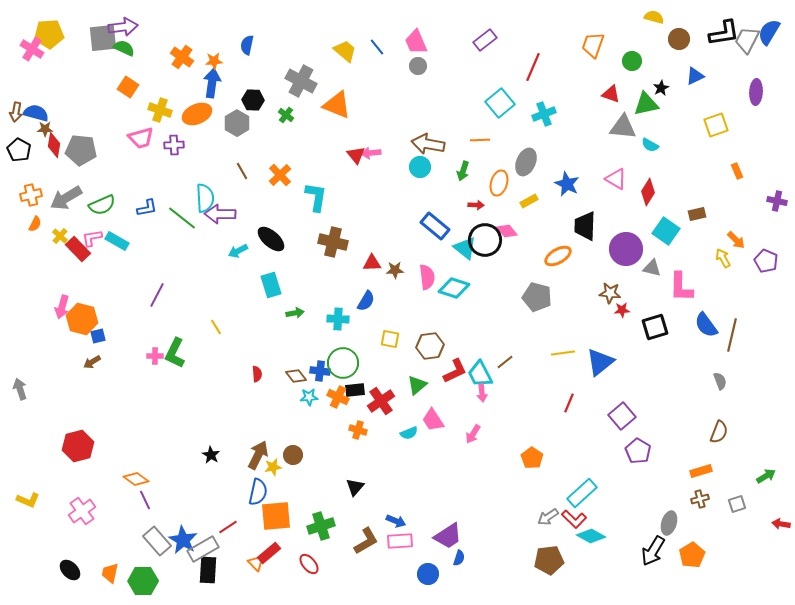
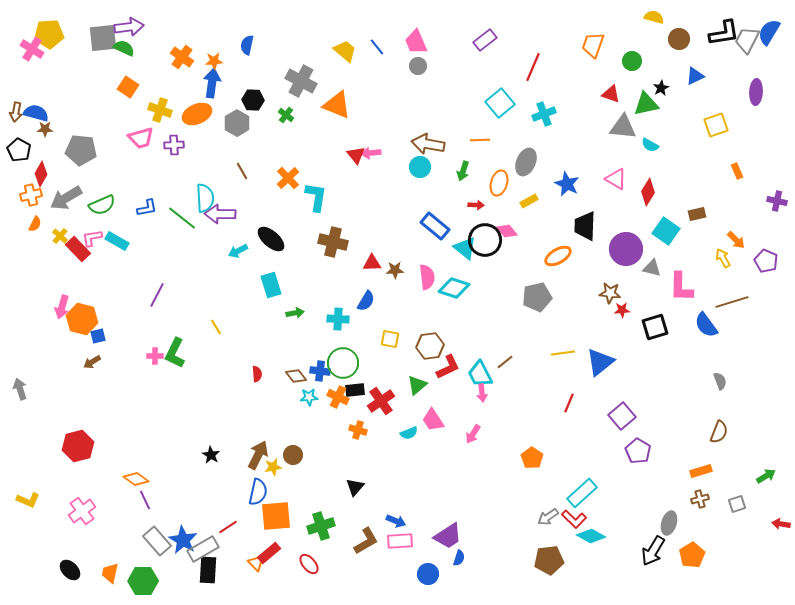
purple arrow at (123, 27): moved 6 px right
red diamond at (54, 145): moved 13 px left, 29 px down; rotated 20 degrees clockwise
orange cross at (280, 175): moved 8 px right, 3 px down
gray pentagon at (537, 297): rotated 28 degrees counterclockwise
brown line at (732, 335): moved 33 px up; rotated 60 degrees clockwise
red L-shape at (455, 371): moved 7 px left, 4 px up
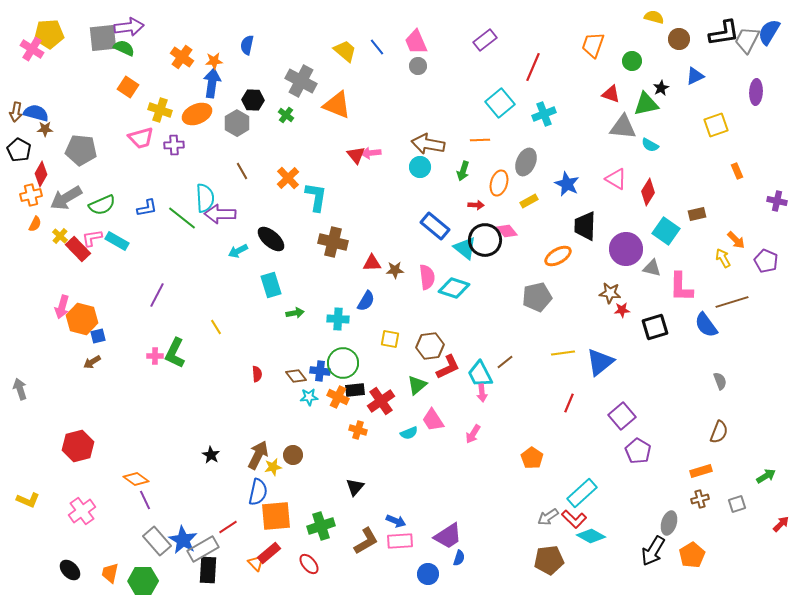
red arrow at (781, 524): rotated 126 degrees clockwise
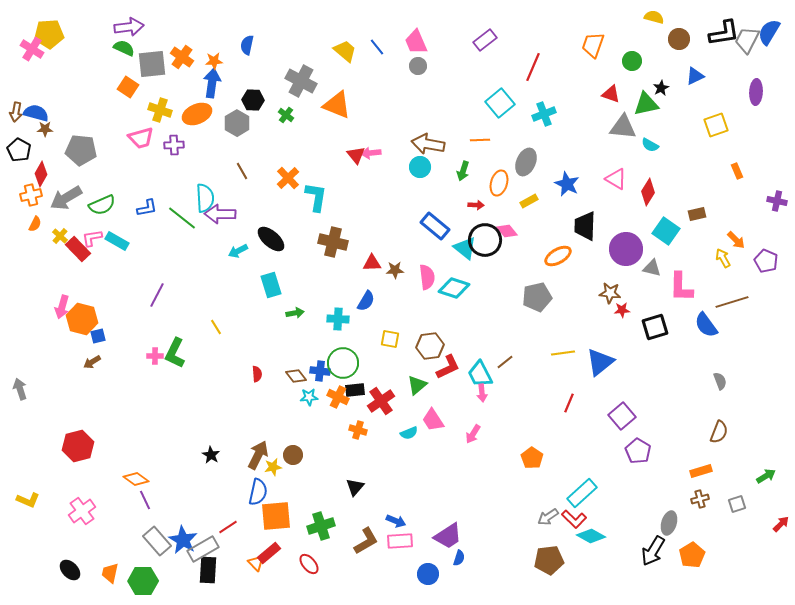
gray square at (103, 38): moved 49 px right, 26 px down
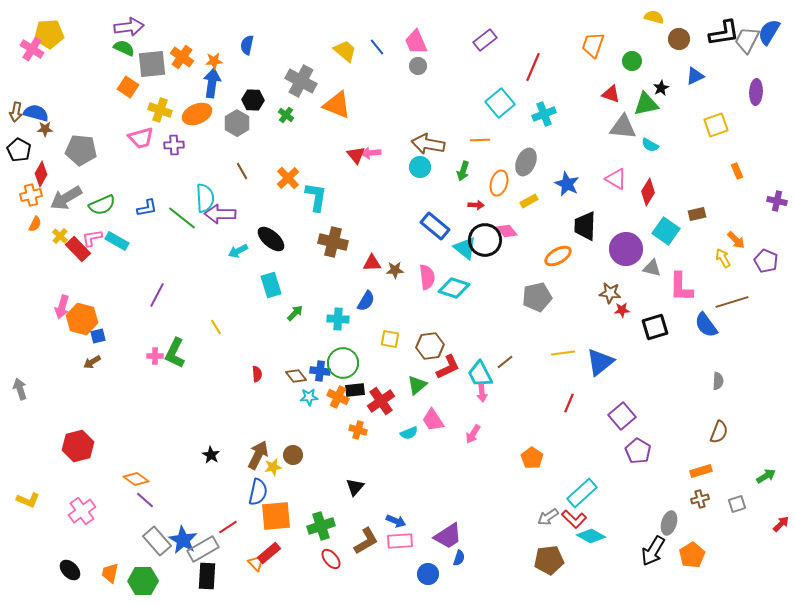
green arrow at (295, 313): rotated 36 degrees counterclockwise
gray semicircle at (720, 381): moved 2 px left; rotated 24 degrees clockwise
purple line at (145, 500): rotated 24 degrees counterclockwise
red ellipse at (309, 564): moved 22 px right, 5 px up
black rectangle at (208, 570): moved 1 px left, 6 px down
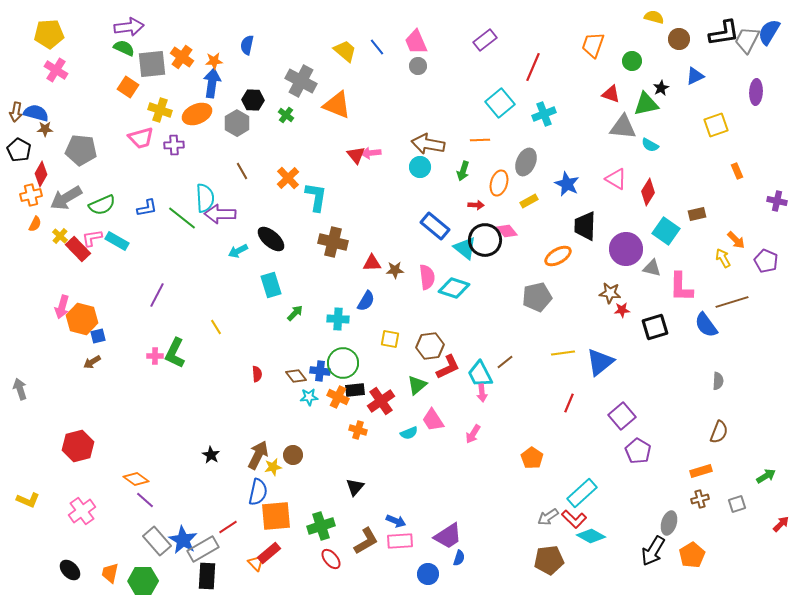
pink cross at (32, 49): moved 24 px right, 21 px down
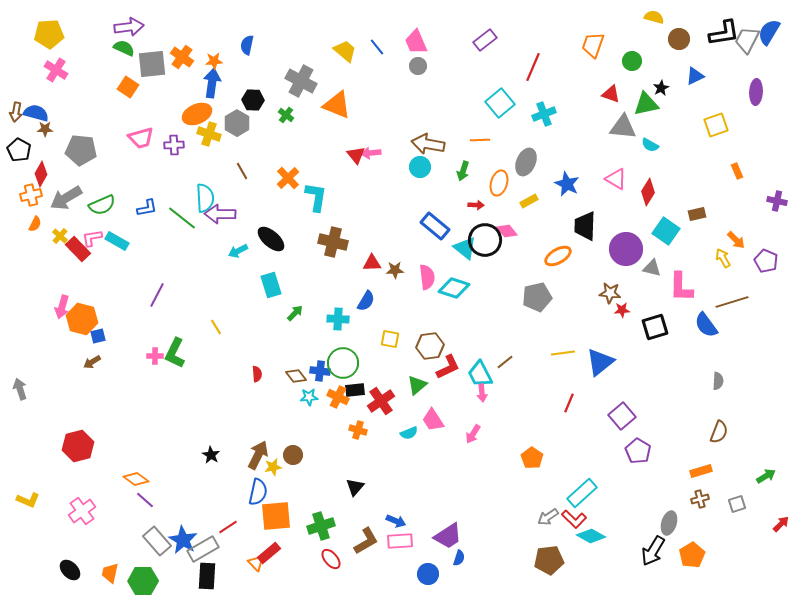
yellow cross at (160, 110): moved 49 px right, 24 px down
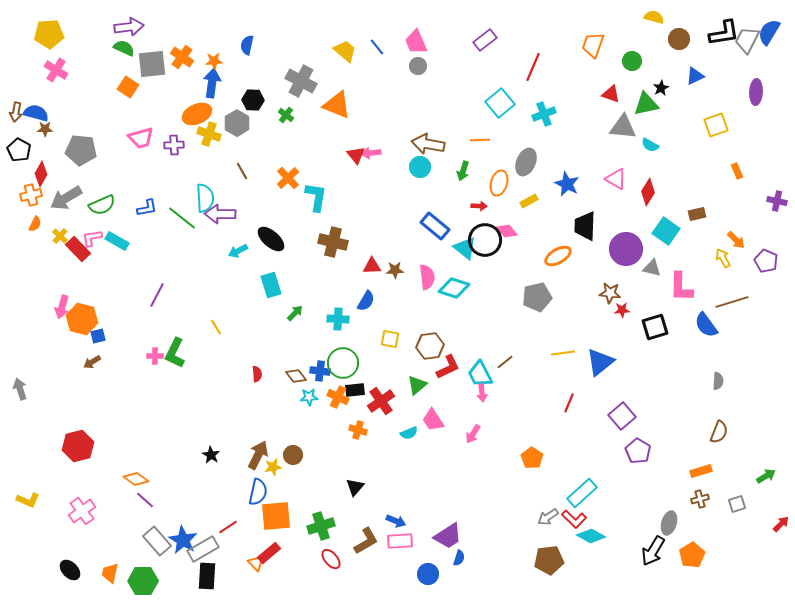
red arrow at (476, 205): moved 3 px right, 1 px down
red triangle at (372, 263): moved 3 px down
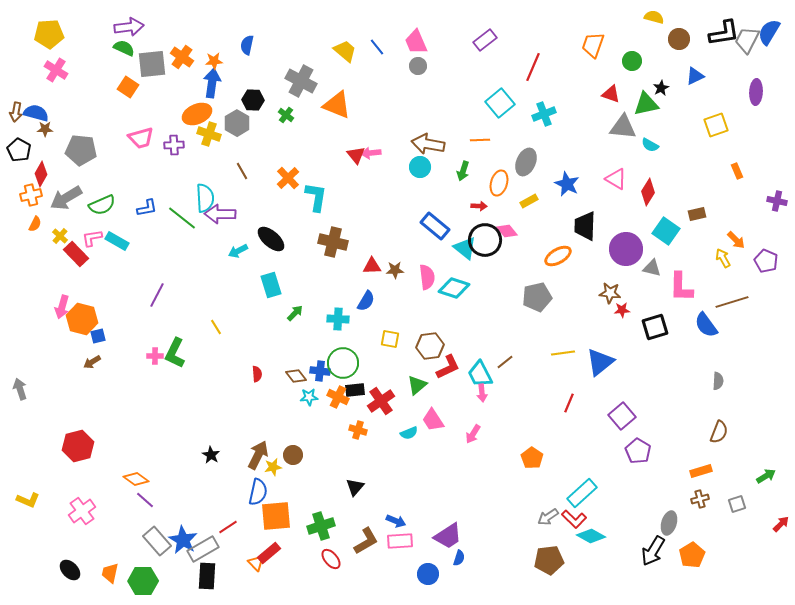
red rectangle at (78, 249): moved 2 px left, 5 px down
